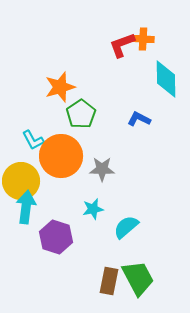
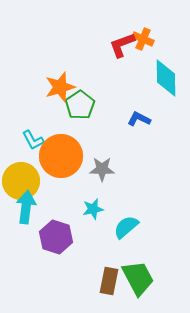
orange cross: rotated 20 degrees clockwise
cyan diamond: moved 1 px up
green pentagon: moved 1 px left, 9 px up
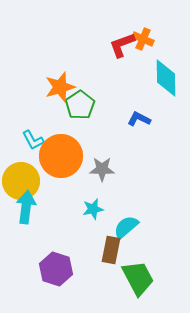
purple hexagon: moved 32 px down
brown rectangle: moved 2 px right, 31 px up
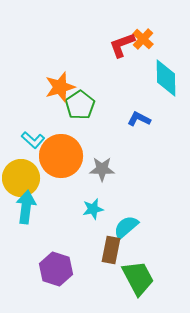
orange cross: rotated 20 degrees clockwise
cyan L-shape: rotated 20 degrees counterclockwise
yellow circle: moved 3 px up
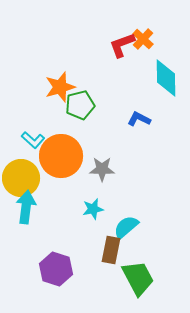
green pentagon: rotated 20 degrees clockwise
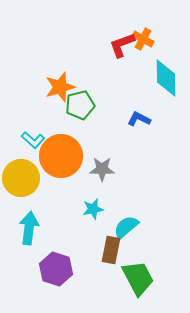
orange cross: rotated 15 degrees counterclockwise
cyan arrow: moved 3 px right, 21 px down
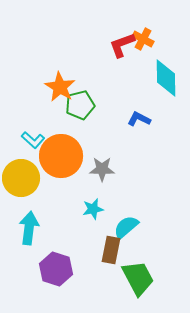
orange star: rotated 24 degrees counterclockwise
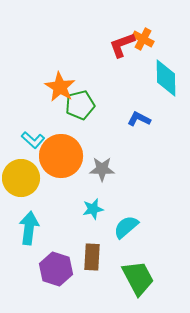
brown rectangle: moved 19 px left, 7 px down; rotated 8 degrees counterclockwise
